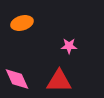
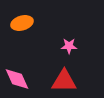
red triangle: moved 5 px right
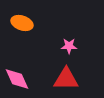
orange ellipse: rotated 35 degrees clockwise
red triangle: moved 2 px right, 2 px up
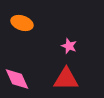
pink star: rotated 21 degrees clockwise
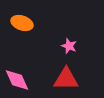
pink diamond: moved 1 px down
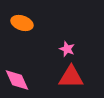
pink star: moved 2 px left, 3 px down
red triangle: moved 5 px right, 2 px up
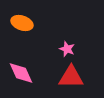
pink diamond: moved 4 px right, 7 px up
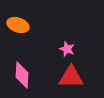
orange ellipse: moved 4 px left, 2 px down
pink diamond: moved 1 px right, 2 px down; rotated 28 degrees clockwise
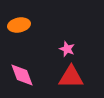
orange ellipse: moved 1 px right; rotated 30 degrees counterclockwise
pink diamond: rotated 24 degrees counterclockwise
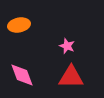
pink star: moved 3 px up
